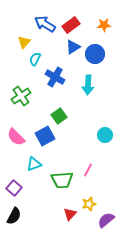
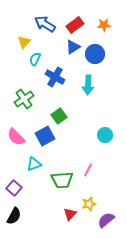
red rectangle: moved 4 px right
green cross: moved 3 px right, 3 px down
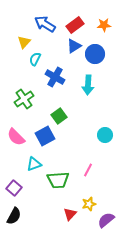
blue triangle: moved 1 px right, 1 px up
green trapezoid: moved 4 px left
